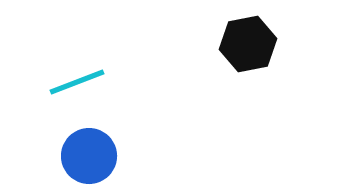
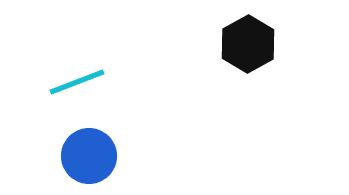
black hexagon: rotated 18 degrees counterclockwise
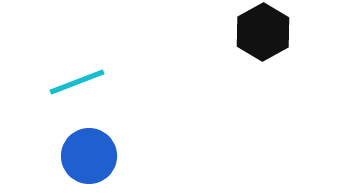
black hexagon: moved 15 px right, 12 px up
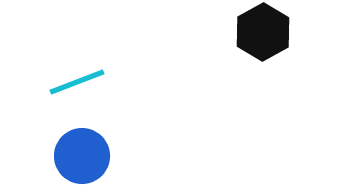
blue circle: moved 7 px left
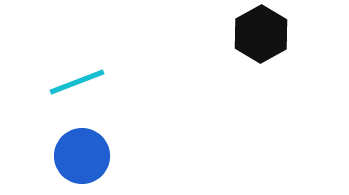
black hexagon: moved 2 px left, 2 px down
